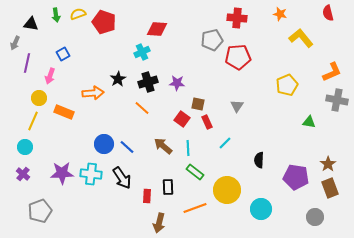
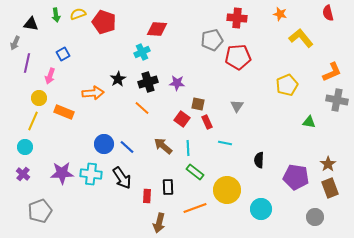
cyan line at (225, 143): rotated 56 degrees clockwise
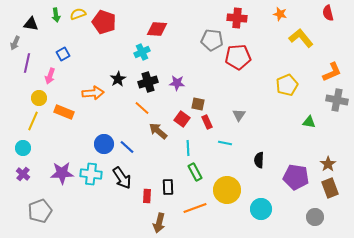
gray pentagon at (212, 40): rotated 20 degrees clockwise
gray triangle at (237, 106): moved 2 px right, 9 px down
brown arrow at (163, 146): moved 5 px left, 15 px up
cyan circle at (25, 147): moved 2 px left, 1 px down
green rectangle at (195, 172): rotated 24 degrees clockwise
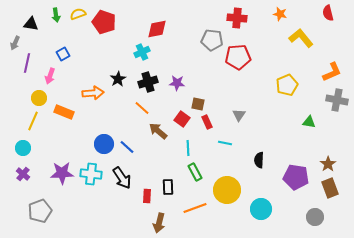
red diamond at (157, 29): rotated 15 degrees counterclockwise
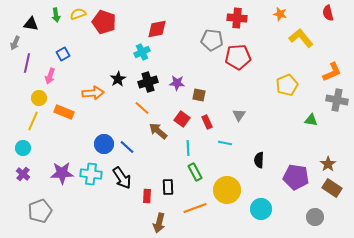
brown square at (198, 104): moved 1 px right, 9 px up
green triangle at (309, 122): moved 2 px right, 2 px up
brown rectangle at (330, 188): moved 2 px right; rotated 36 degrees counterclockwise
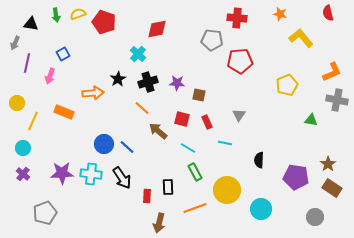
cyan cross at (142, 52): moved 4 px left, 2 px down; rotated 21 degrees counterclockwise
red pentagon at (238, 57): moved 2 px right, 4 px down
yellow circle at (39, 98): moved 22 px left, 5 px down
red square at (182, 119): rotated 21 degrees counterclockwise
cyan line at (188, 148): rotated 56 degrees counterclockwise
gray pentagon at (40, 211): moved 5 px right, 2 px down
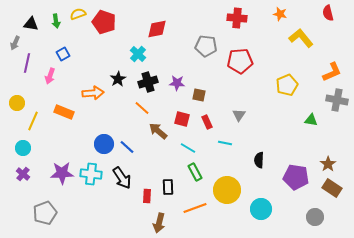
green arrow at (56, 15): moved 6 px down
gray pentagon at (212, 40): moved 6 px left, 6 px down
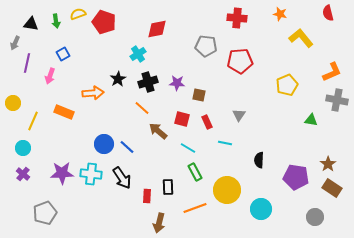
cyan cross at (138, 54): rotated 14 degrees clockwise
yellow circle at (17, 103): moved 4 px left
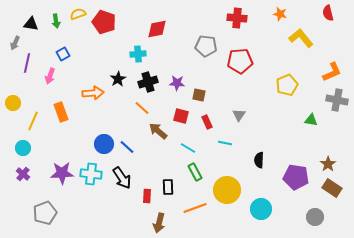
cyan cross at (138, 54): rotated 28 degrees clockwise
orange rectangle at (64, 112): moved 3 px left; rotated 48 degrees clockwise
red square at (182, 119): moved 1 px left, 3 px up
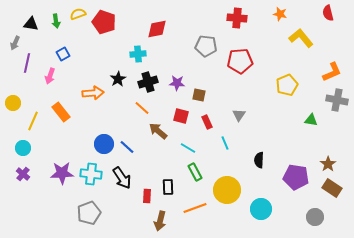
orange rectangle at (61, 112): rotated 18 degrees counterclockwise
cyan line at (225, 143): rotated 56 degrees clockwise
gray pentagon at (45, 213): moved 44 px right
brown arrow at (159, 223): moved 1 px right, 2 px up
